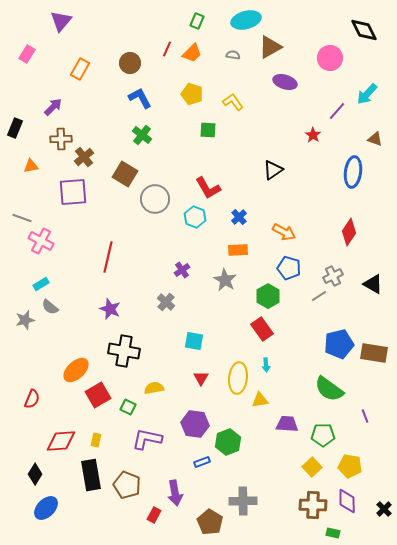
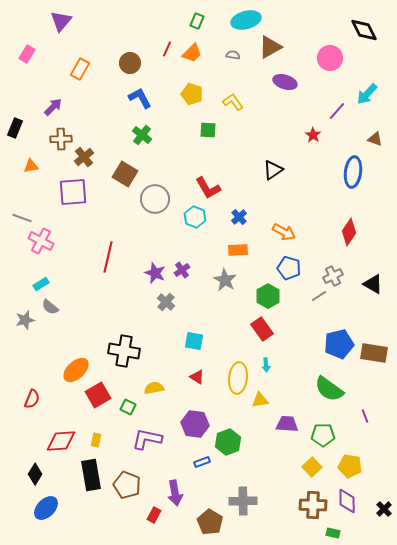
purple star at (110, 309): moved 45 px right, 36 px up
red triangle at (201, 378): moved 4 px left, 1 px up; rotated 28 degrees counterclockwise
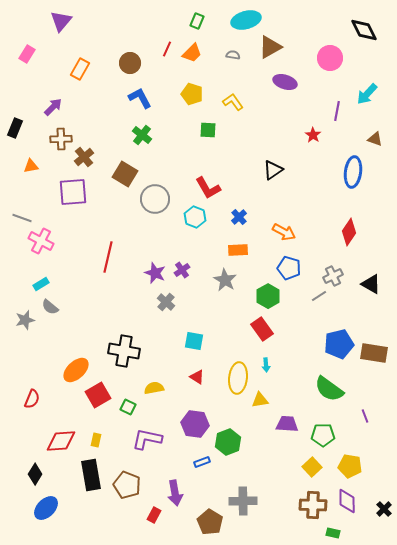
purple line at (337, 111): rotated 30 degrees counterclockwise
black triangle at (373, 284): moved 2 px left
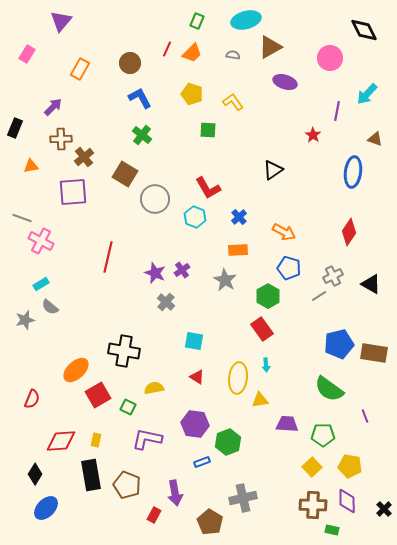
gray cross at (243, 501): moved 3 px up; rotated 12 degrees counterclockwise
green rectangle at (333, 533): moved 1 px left, 3 px up
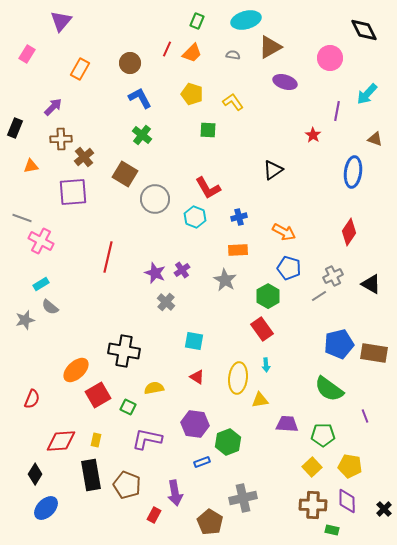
blue cross at (239, 217): rotated 28 degrees clockwise
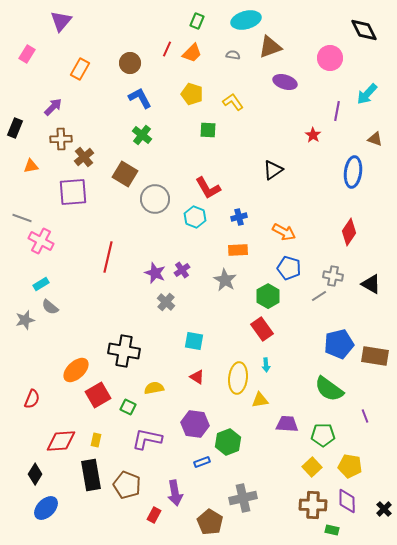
brown triangle at (270, 47): rotated 10 degrees clockwise
gray cross at (333, 276): rotated 36 degrees clockwise
brown rectangle at (374, 353): moved 1 px right, 3 px down
